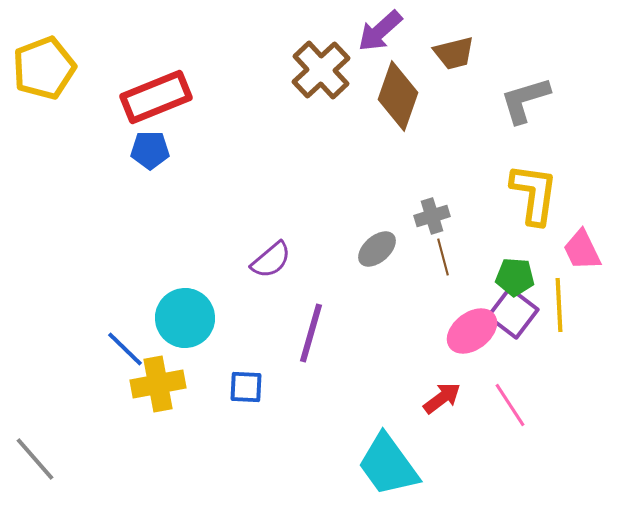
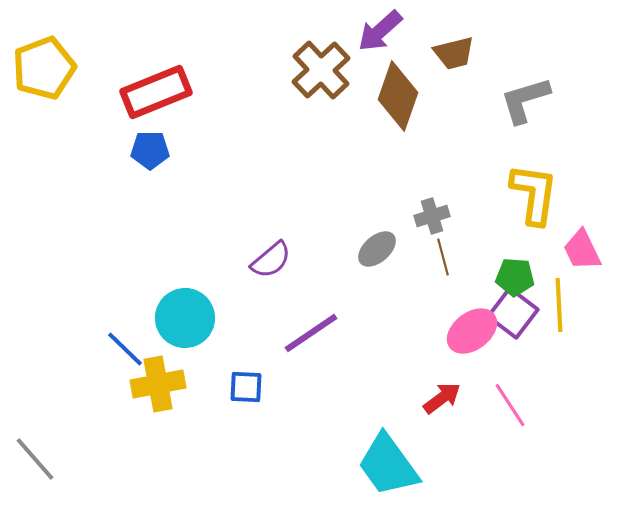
red rectangle: moved 5 px up
purple line: rotated 40 degrees clockwise
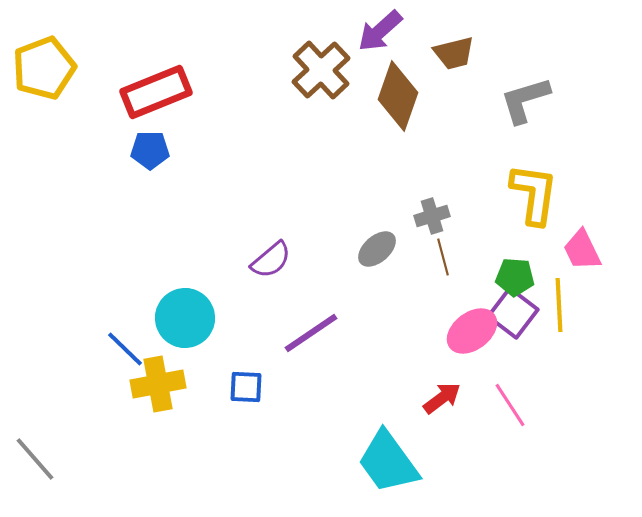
cyan trapezoid: moved 3 px up
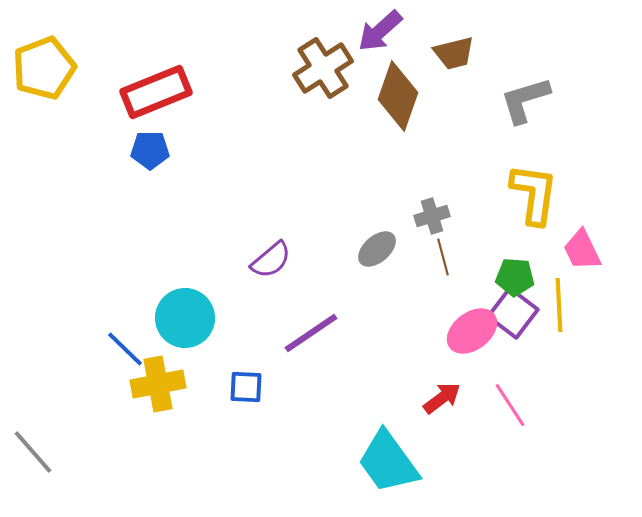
brown cross: moved 2 px right, 2 px up; rotated 10 degrees clockwise
gray line: moved 2 px left, 7 px up
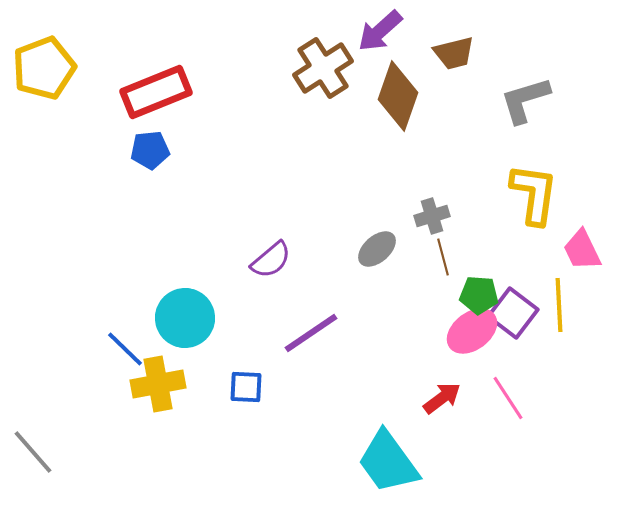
blue pentagon: rotated 6 degrees counterclockwise
green pentagon: moved 36 px left, 18 px down
pink line: moved 2 px left, 7 px up
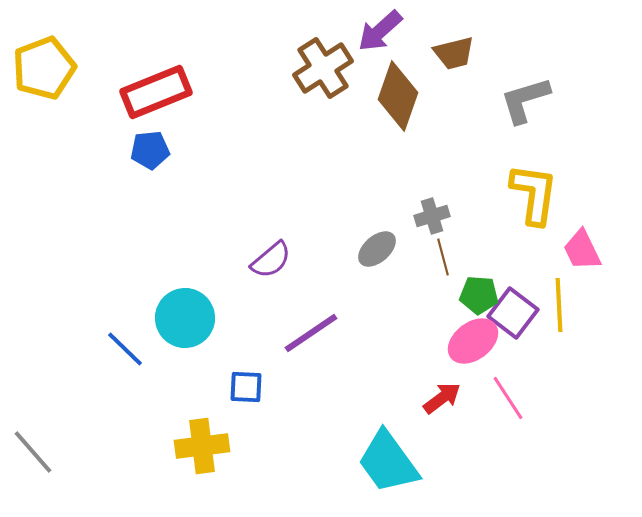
pink ellipse: moved 1 px right, 10 px down
yellow cross: moved 44 px right, 62 px down; rotated 4 degrees clockwise
